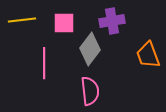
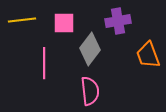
purple cross: moved 6 px right
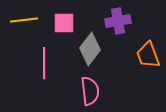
yellow line: moved 2 px right
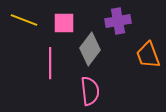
yellow line: rotated 28 degrees clockwise
pink line: moved 6 px right
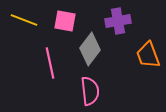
pink square: moved 1 px right, 2 px up; rotated 10 degrees clockwise
pink line: rotated 12 degrees counterclockwise
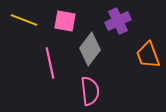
purple cross: rotated 15 degrees counterclockwise
